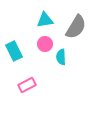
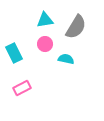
cyan rectangle: moved 2 px down
cyan semicircle: moved 5 px right, 2 px down; rotated 105 degrees clockwise
pink rectangle: moved 5 px left, 3 px down
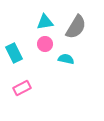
cyan triangle: moved 2 px down
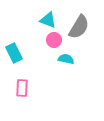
cyan triangle: moved 3 px right, 2 px up; rotated 30 degrees clockwise
gray semicircle: moved 3 px right
pink circle: moved 9 px right, 4 px up
pink rectangle: rotated 60 degrees counterclockwise
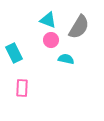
pink circle: moved 3 px left
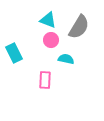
pink rectangle: moved 23 px right, 8 px up
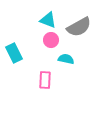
gray semicircle: rotated 30 degrees clockwise
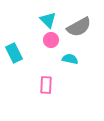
cyan triangle: rotated 24 degrees clockwise
cyan semicircle: moved 4 px right
pink rectangle: moved 1 px right, 5 px down
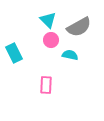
cyan semicircle: moved 4 px up
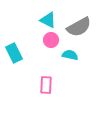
cyan triangle: rotated 18 degrees counterclockwise
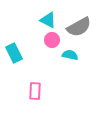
pink circle: moved 1 px right
pink rectangle: moved 11 px left, 6 px down
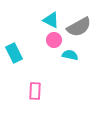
cyan triangle: moved 3 px right
pink circle: moved 2 px right
